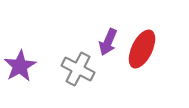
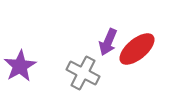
red ellipse: moved 5 px left; rotated 24 degrees clockwise
gray cross: moved 5 px right, 4 px down
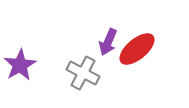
purple star: moved 1 px up
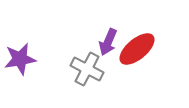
purple star: moved 6 px up; rotated 20 degrees clockwise
gray cross: moved 4 px right, 4 px up
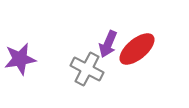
purple arrow: moved 2 px down
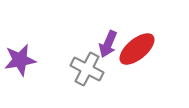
purple star: moved 1 px down
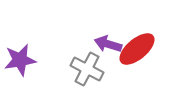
purple arrow: rotated 84 degrees clockwise
